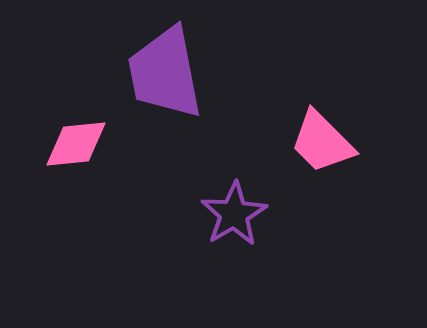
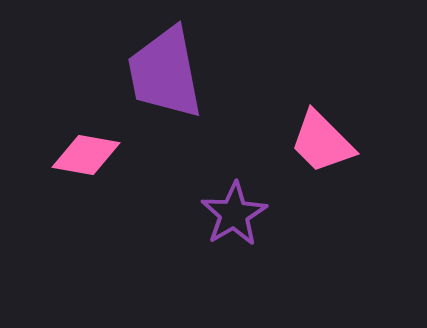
pink diamond: moved 10 px right, 11 px down; rotated 16 degrees clockwise
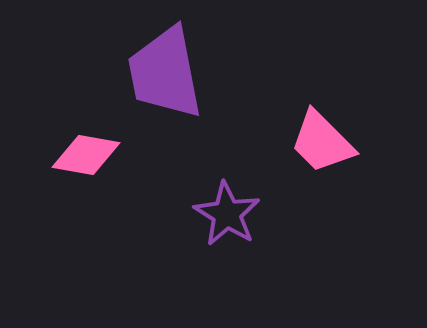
purple star: moved 7 px left; rotated 10 degrees counterclockwise
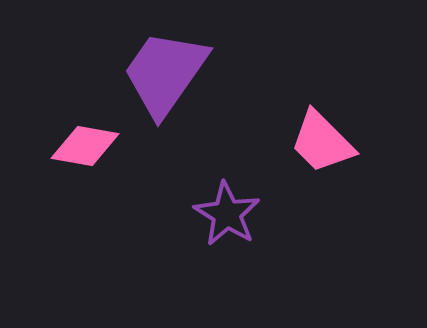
purple trapezoid: rotated 46 degrees clockwise
pink diamond: moved 1 px left, 9 px up
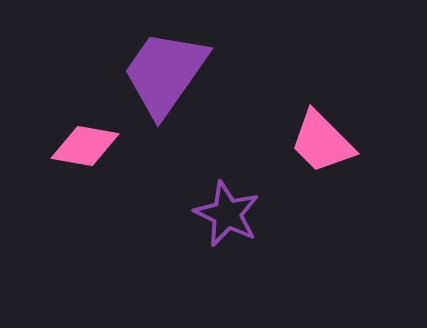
purple star: rotated 6 degrees counterclockwise
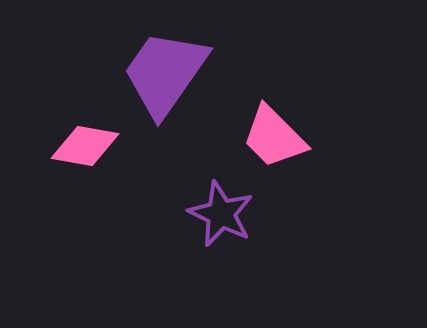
pink trapezoid: moved 48 px left, 5 px up
purple star: moved 6 px left
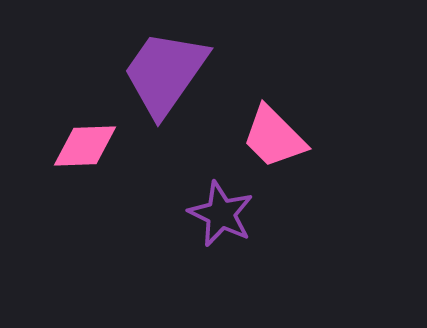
pink diamond: rotated 12 degrees counterclockwise
